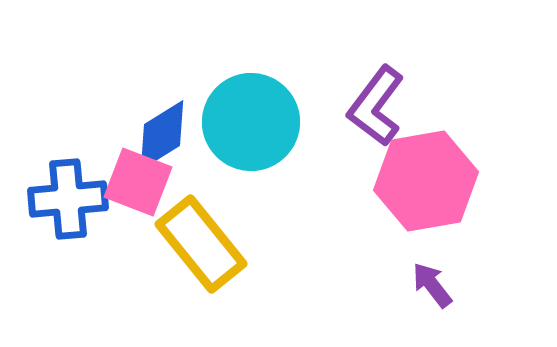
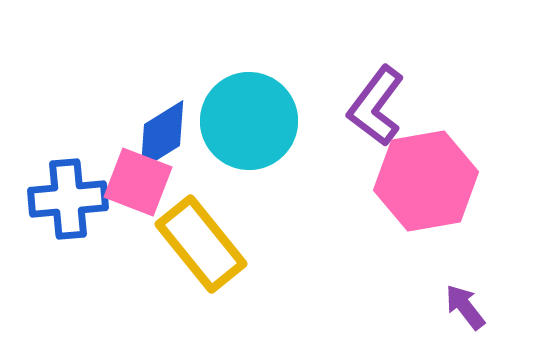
cyan circle: moved 2 px left, 1 px up
purple arrow: moved 33 px right, 22 px down
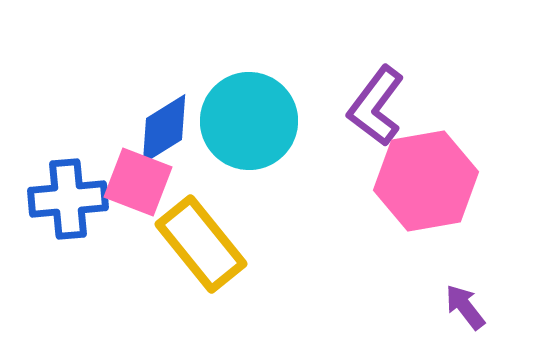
blue diamond: moved 2 px right, 6 px up
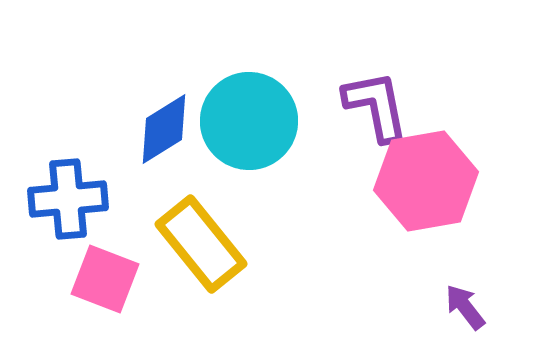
purple L-shape: rotated 132 degrees clockwise
pink square: moved 33 px left, 97 px down
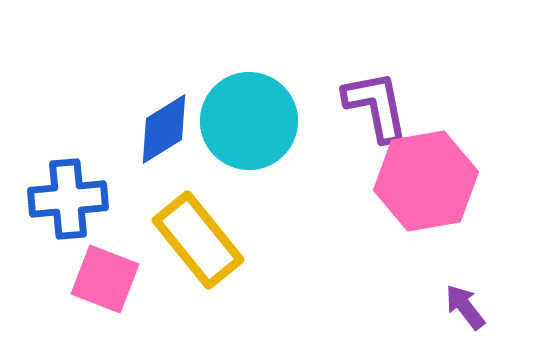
yellow rectangle: moved 3 px left, 4 px up
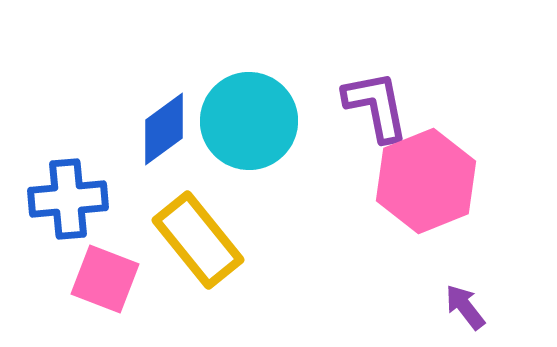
blue diamond: rotated 4 degrees counterclockwise
pink hexagon: rotated 12 degrees counterclockwise
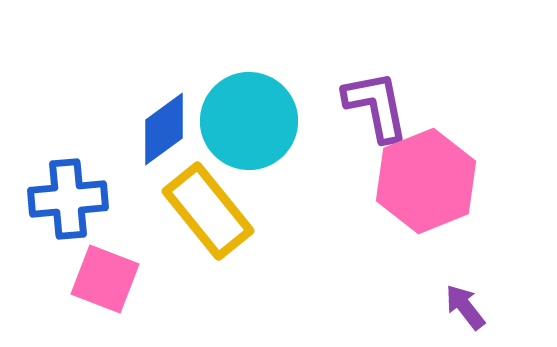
yellow rectangle: moved 10 px right, 29 px up
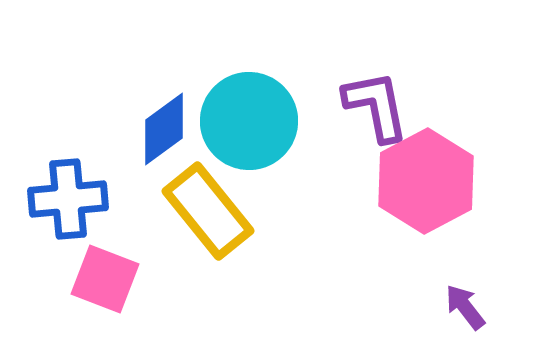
pink hexagon: rotated 6 degrees counterclockwise
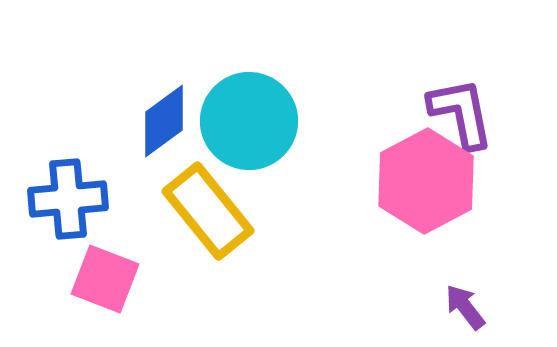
purple L-shape: moved 85 px right, 7 px down
blue diamond: moved 8 px up
